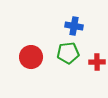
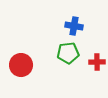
red circle: moved 10 px left, 8 px down
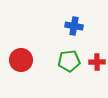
green pentagon: moved 1 px right, 8 px down
red circle: moved 5 px up
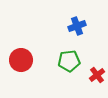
blue cross: moved 3 px right; rotated 30 degrees counterclockwise
red cross: moved 13 px down; rotated 35 degrees counterclockwise
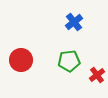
blue cross: moved 3 px left, 4 px up; rotated 18 degrees counterclockwise
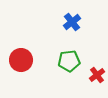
blue cross: moved 2 px left
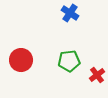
blue cross: moved 2 px left, 9 px up; rotated 18 degrees counterclockwise
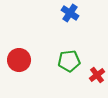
red circle: moved 2 px left
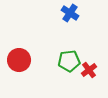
red cross: moved 8 px left, 5 px up
